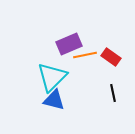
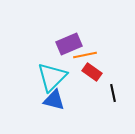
red rectangle: moved 19 px left, 15 px down
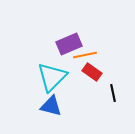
blue triangle: moved 3 px left, 6 px down
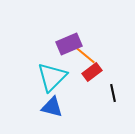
orange line: rotated 50 degrees clockwise
red rectangle: rotated 72 degrees counterclockwise
blue triangle: moved 1 px right, 1 px down
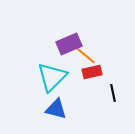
red rectangle: rotated 24 degrees clockwise
blue triangle: moved 4 px right, 2 px down
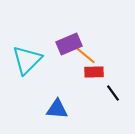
red rectangle: moved 2 px right; rotated 12 degrees clockwise
cyan triangle: moved 25 px left, 17 px up
black line: rotated 24 degrees counterclockwise
blue triangle: moved 1 px right; rotated 10 degrees counterclockwise
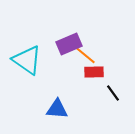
cyan triangle: rotated 40 degrees counterclockwise
